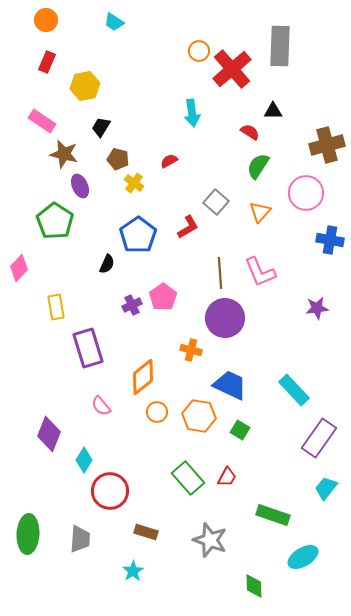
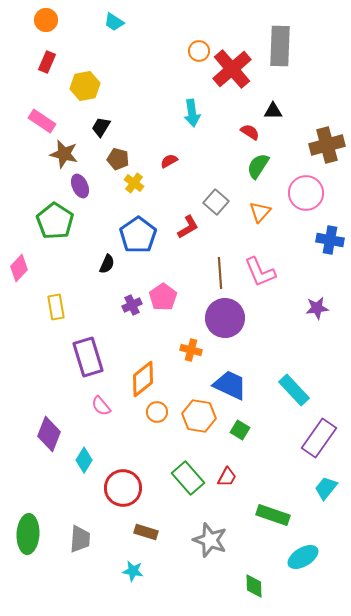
purple rectangle at (88, 348): moved 9 px down
orange diamond at (143, 377): moved 2 px down
red circle at (110, 491): moved 13 px right, 3 px up
cyan star at (133, 571): rotated 30 degrees counterclockwise
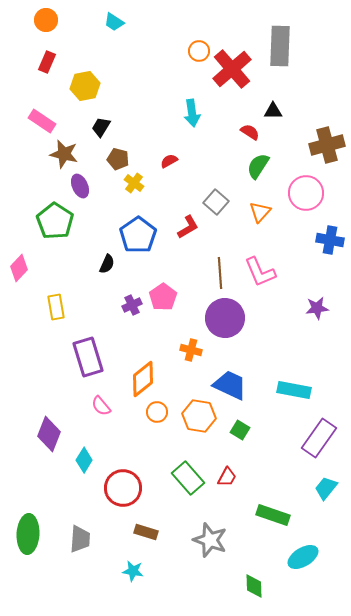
cyan rectangle at (294, 390): rotated 36 degrees counterclockwise
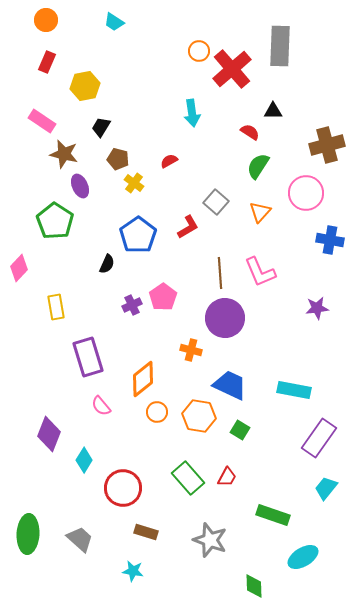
gray trapezoid at (80, 539): rotated 52 degrees counterclockwise
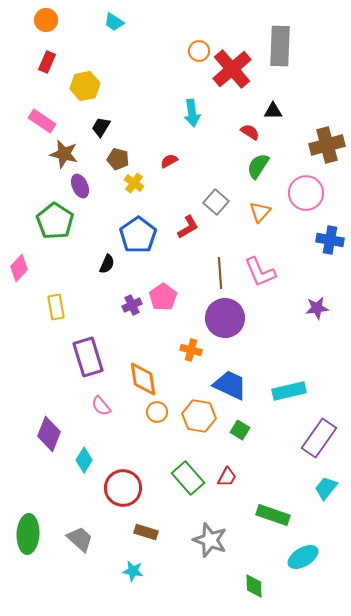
orange diamond at (143, 379): rotated 60 degrees counterclockwise
cyan rectangle at (294, 390): moved 5 px left, 1 px down; rotated 24 degrees counterclockwise
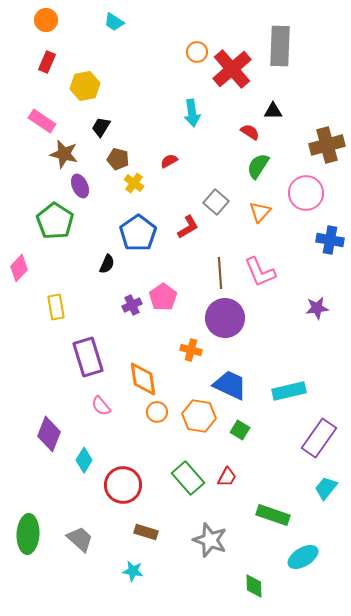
orange circle at (199, 51): moved 2 px left, 1 px down
blue pentagon at (138, 235): moved 2 px up
red circle at (123, 488): moved 3 px up
